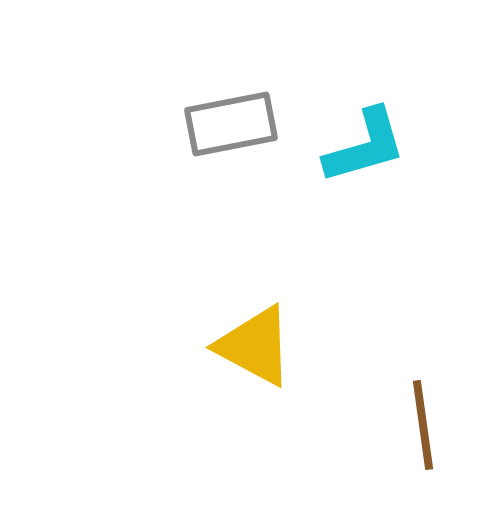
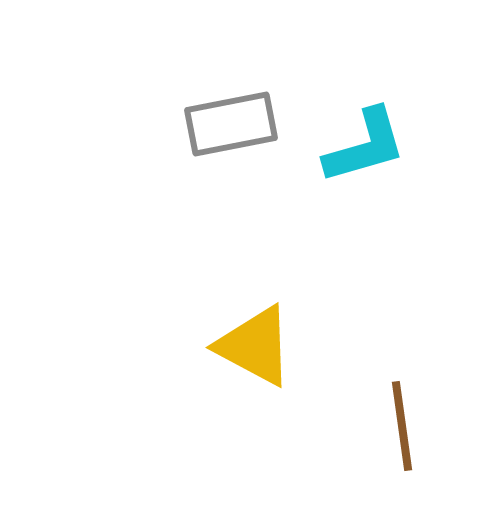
brown line: moved 21 px left, 1 px down
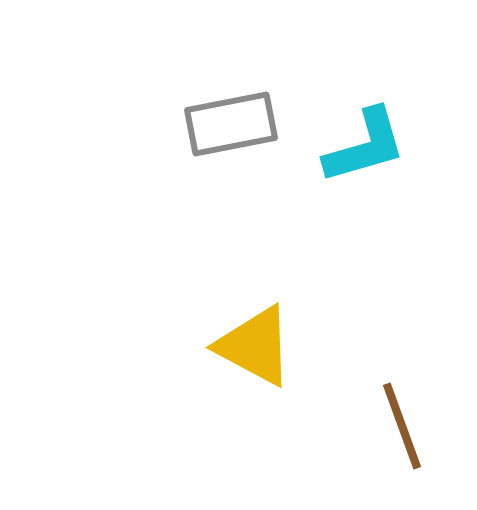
brown line: rotated 12 degrees counterclockwise
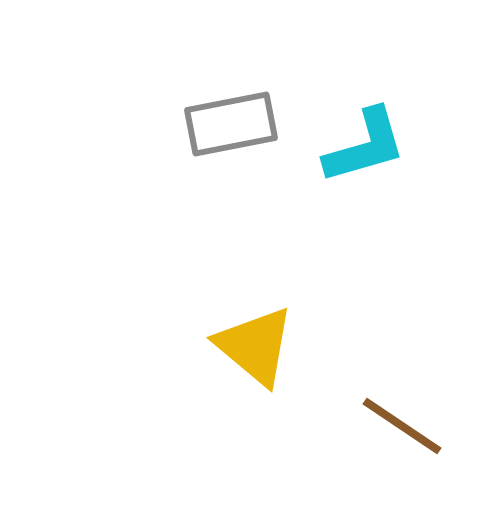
yellow triangle: rotated 12 degrees clockwise
brown line: rotated 36 degrees counterclockwise
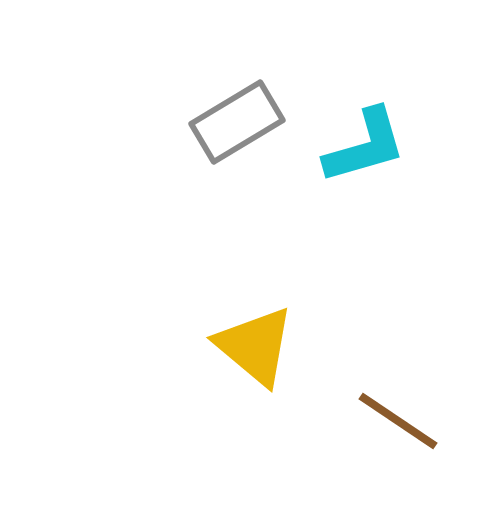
gray rectangle: moved 6 px right, 2 px up; rotated 20 degrees counterclockwise
brown line: moved 4 px left, 5 px up
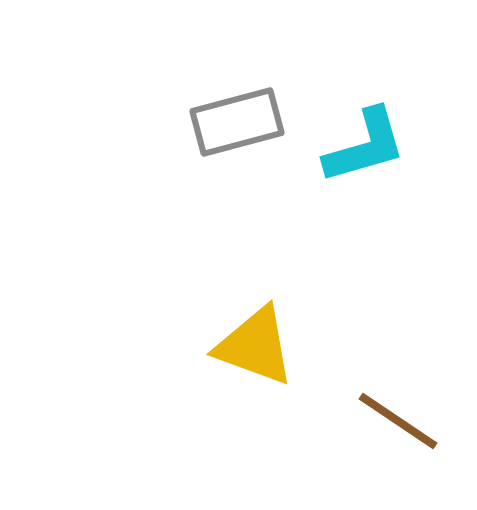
gray rectangle: rotated 16 degrees clockwise
yellow triangle: rotated 20 degrees counterclockwise
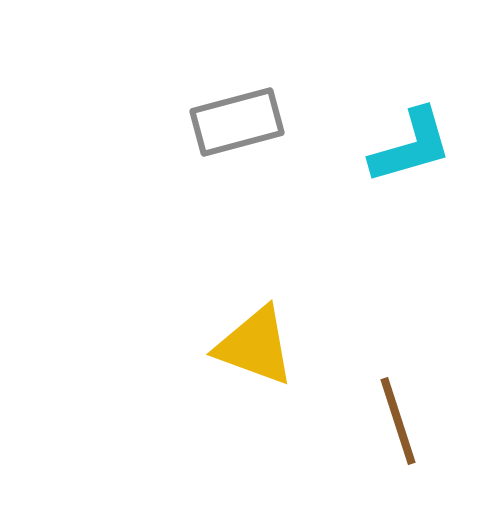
cyan L-shape: moved 46 px right
brown line: rotated 38 degrees clockwise
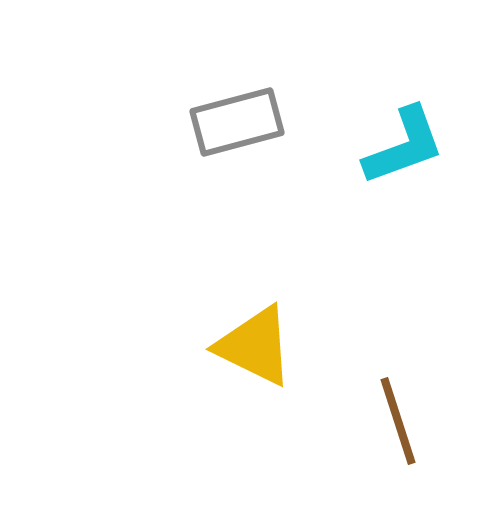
cyan L-shape: moved 7 px left; rotated 4 degrees counterclockwise
yellow triangle: rotated 6 degrees clockwise
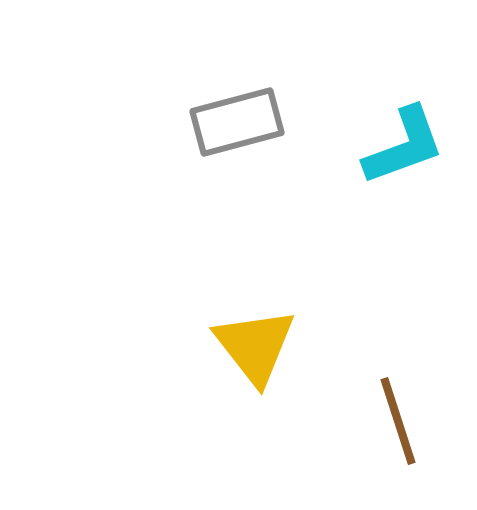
yellow triangle: rotated 26 degrees clockwise
